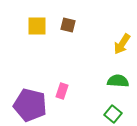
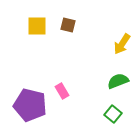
green semicircle: rotated 25 degrees counterclockwise
pink rectangle: rotated 49 degrees counterclockwise
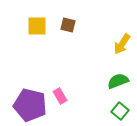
pink rectangle: moved 2 px left, 5 px down
green square: moved 7 px right, 3 px up
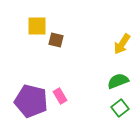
brown square: moved 12 px left, 15 px down
purple pentagon: moved 1 px right, 4 px up
green square: moved 3 px up; rotated 12 degrees clockwise
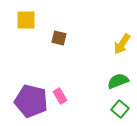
yellow square: moved 11 px left, 6 px up
brown square: moved 3 px right, 2 px up
green square: moved 1 px down; rotated 12 degrees counterclockwise
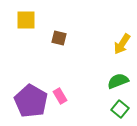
purple pentagon: rotated 16 degrees clockwise
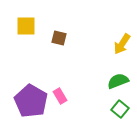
yellow square: moved 6 px down
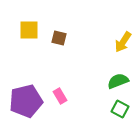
yellow square: moved 3 px right, 4 px down
yellow arrow: moved 1 px right, 2 px up
purple pentagon: moved 5 px left; rotated 28 degrees clockwise
green square: rotated 12 degrees counterclockwise
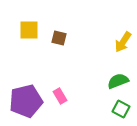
green square: moved 1 px right
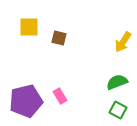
yellow square: moved 3 px up
green semicircle: moved 1 px left, 1 px down
green square: moved 3 px left, 1 px down
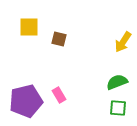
brown square: moved 1 px down
pink rectangle: moved 1 px left, 1 px up
green square: moved 2 px up; rotated 24 degrees counterclockwise
